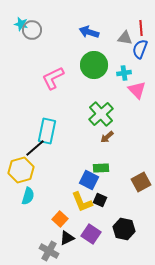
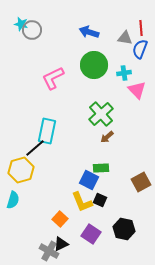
cyan semicircle: moved 15 px left, 4 px down
black triangle: moved 6 px left, 6 px down
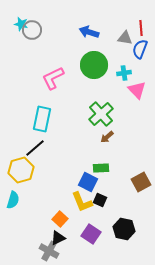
cyan rectangle: moved 5 px left, 12 px up
blue square: moved 1 px left, 2 px down
black triangle: moved 3 px left, 6 px up
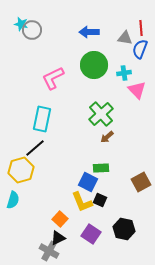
blue arrow: rotated 18 degrees counterclockwise
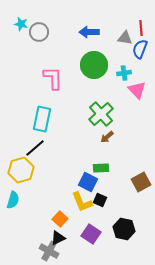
gray circle: moved 7 px right, 2 px down
pink L-shape: rotated 115 degrees clockwise
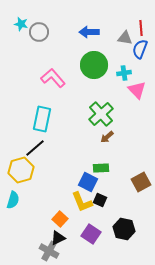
pink L-shape: rotated 40 degrees counterclockwise
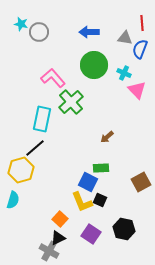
red line: moved 1 px right, 5 px up
cyan cross: rotated 32 degrees clockwise
green cross: moved 30 px left, 12 px up
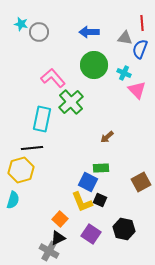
black line: moved 3 px left; rotated 35 degrees clockwise
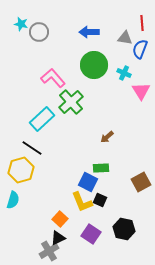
pink triangle: moved 4 px right, 1 px down; rotated 12 degrees clockwise
cyan rectangle: rotated 35 degrees clockwise
black line: rotated 40 degrees clockwise
gray cross: rotated 30 degrees clockwise
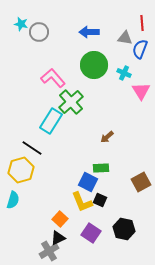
cyan rectangle: moved 9 px right, 2 px down; rotated 15 degrees counterclockwise
purple square: moved 1 px up
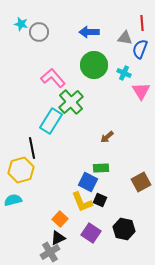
black line: rotated 45 degrees clockwise
cyan semicircle: rotated 120 degrees counterclockwise
gray cross: moved 1 px right, 1 px down
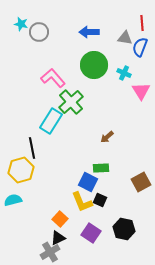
blue semicircle: moved 2 px up
